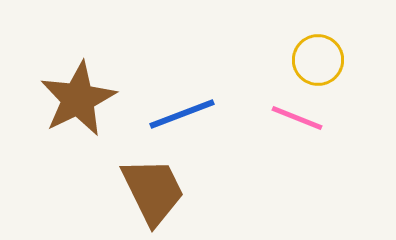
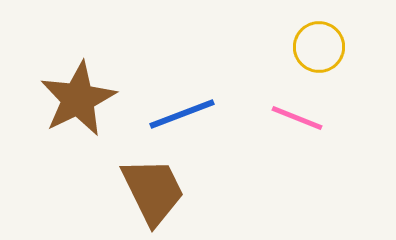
yellow circle: moved 1 px right, 13 px up
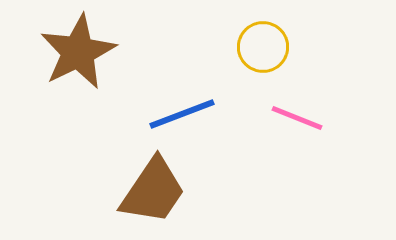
yellow circle: moved 56 px left
brown star: moved 47 px up
brown trapezoid: rotated 60 degrees clockwise
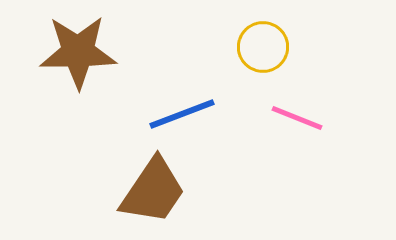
brown star: rotated 26 degrees clockwise
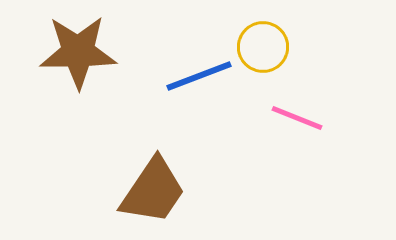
blue line: moved 17 px right, 38 px up
